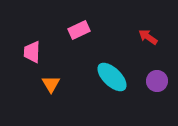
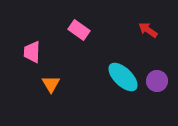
pink rectangle: rotated 60 degrees clockwise
red arrow: moved 7 px up
cyan ellipse: moved 11 px right
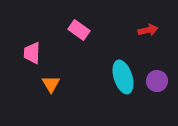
red arrow: rotated 132 degrees clockwise
pink trapezoid: moved 1 px down
cyan ellipse: rotated 28 degrees clockwise
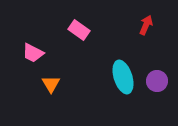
red arrow: moved 2 px left, 5 px up; rotated 54 degrees counterclockwise
pink trapezoid: moved 1 px right; rotated 65 degrees counterclockwise
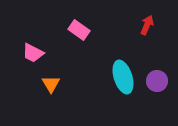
red arrow: moved 1 px right
